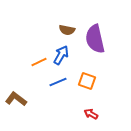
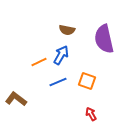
purple semicircle: moved 9 px right
red arrow: rotated 32 degrees clockwise
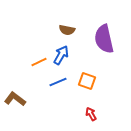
brown L-shape: moved 1 px left
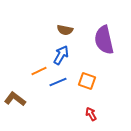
brown semicircle: moved 2 px left
purple semicircle: moved 1 px down
orange line: moved 9 px down
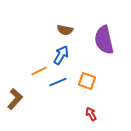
brown L-shape: rotated 95 degrees clockwise
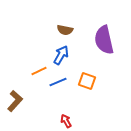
brown L-shape: moved 2 px down
red arrow: moved 25 px left, 7 px down
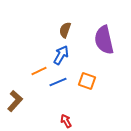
brown semicircle: rotated 98 degrees clockwise
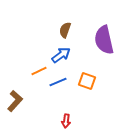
blue arrow: rotated 24 degrees clockwise
red arrow: rotated 144 degrees counterclockwise
